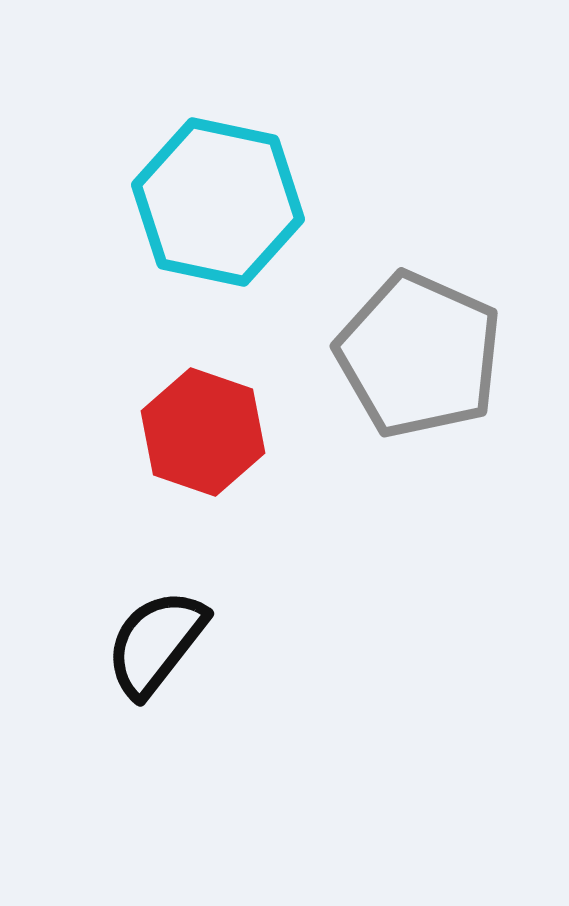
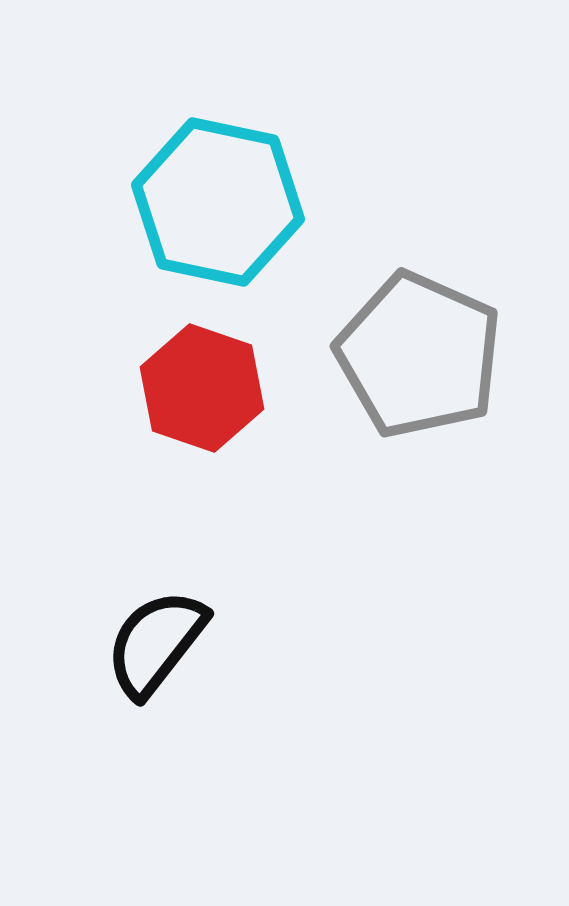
red hexagon: moved 1 px left, 44 px up
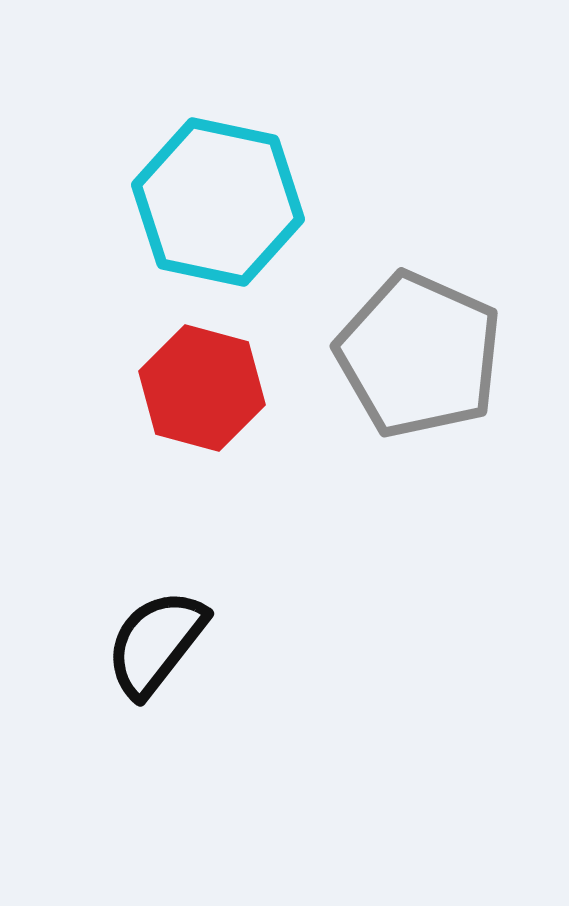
red hexagon: rotated 4 degrees counterclockwise
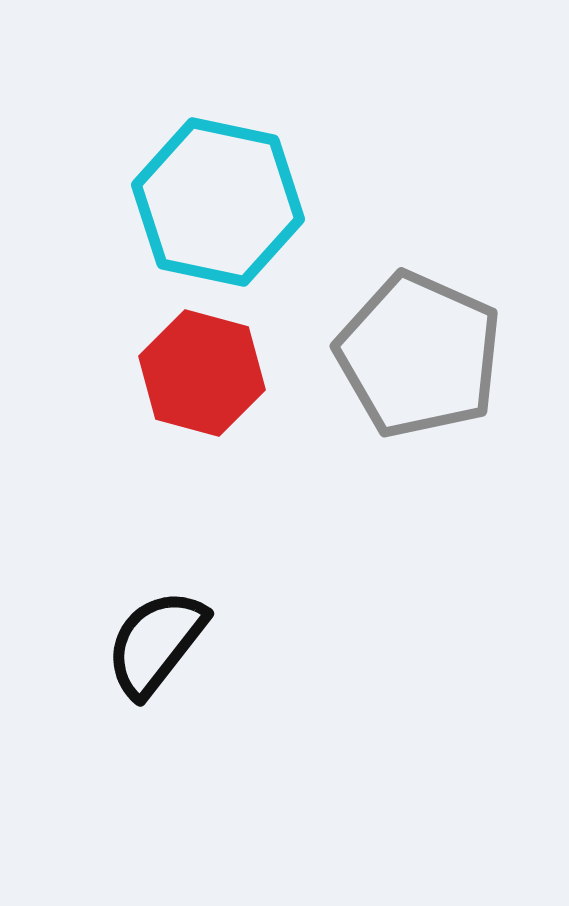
red hexagon: moved 15 px up
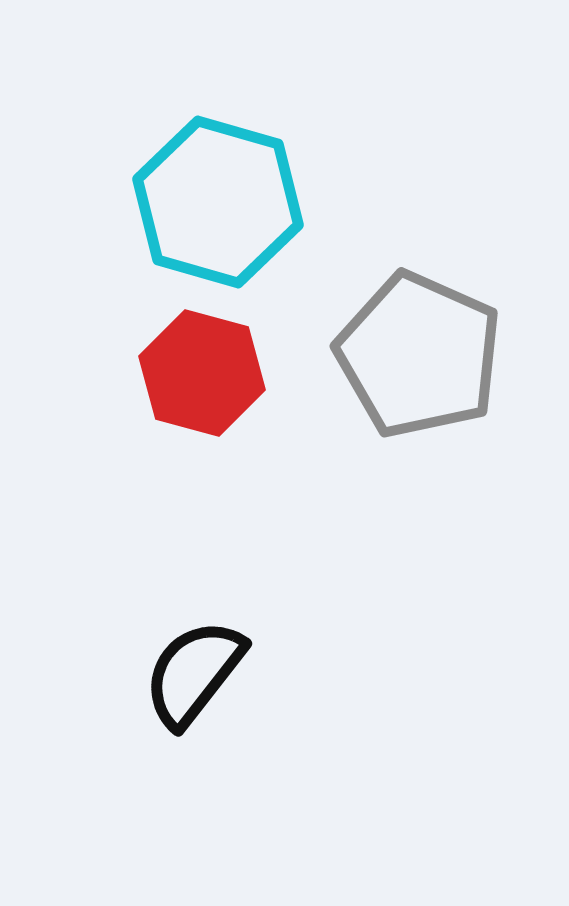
cyan hexagon: rotated 4 degrees clockwise
black semicircle: moved 38 px right, 30 px down
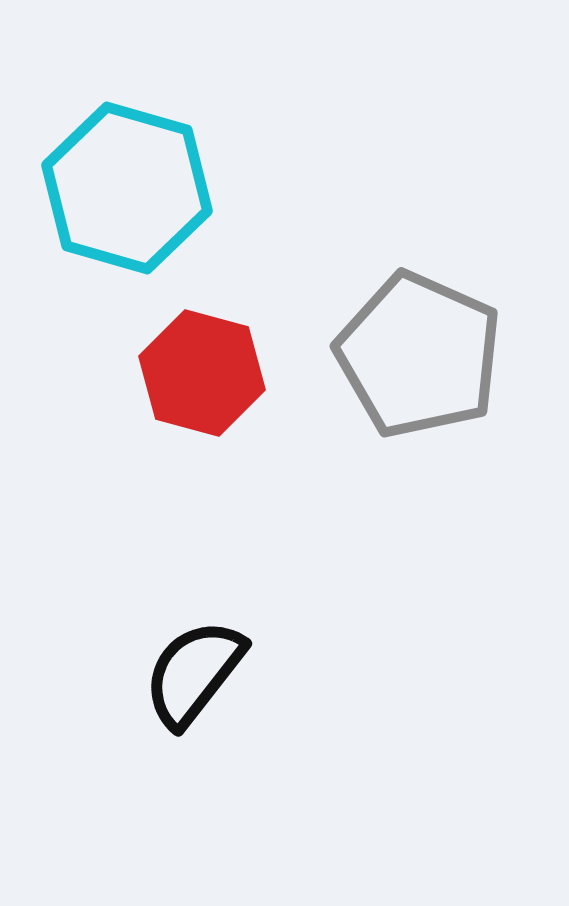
cyan hexagon: moved 91 px left, 14 px up
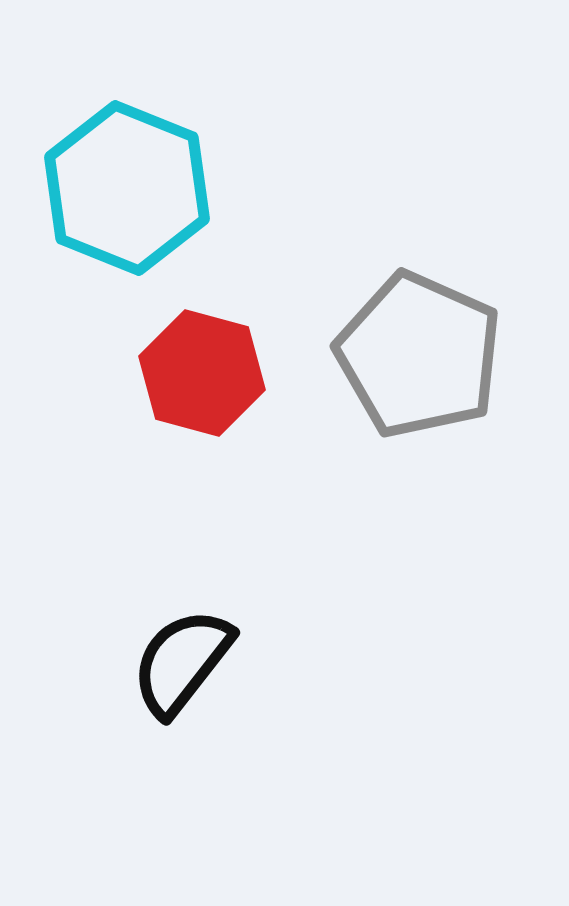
cyan hexagon: rotated 6 degrees clockwise
black semicircle: moved 12 px left, 11 px up
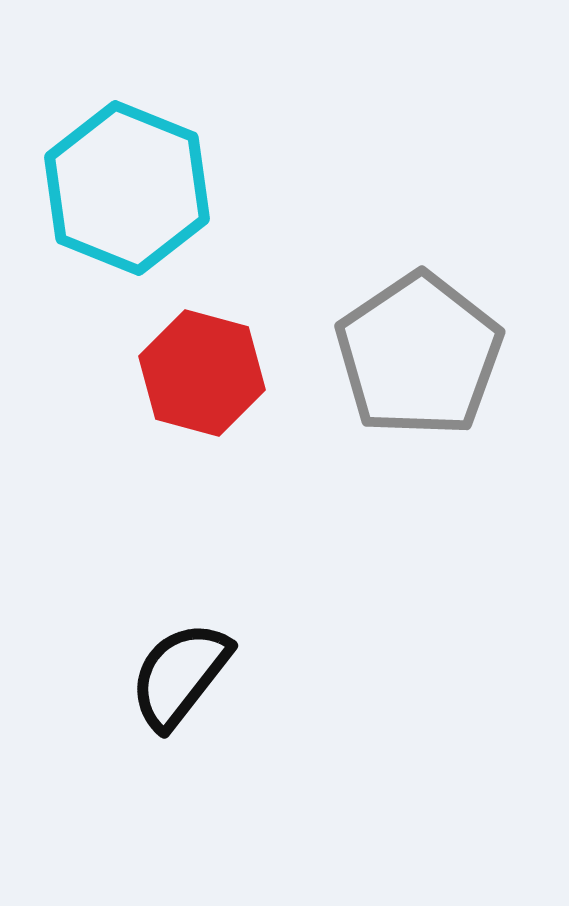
gray pentagon: rotated 14 degrees clockwise
black semicircle: moved 2 px left, 13 px down
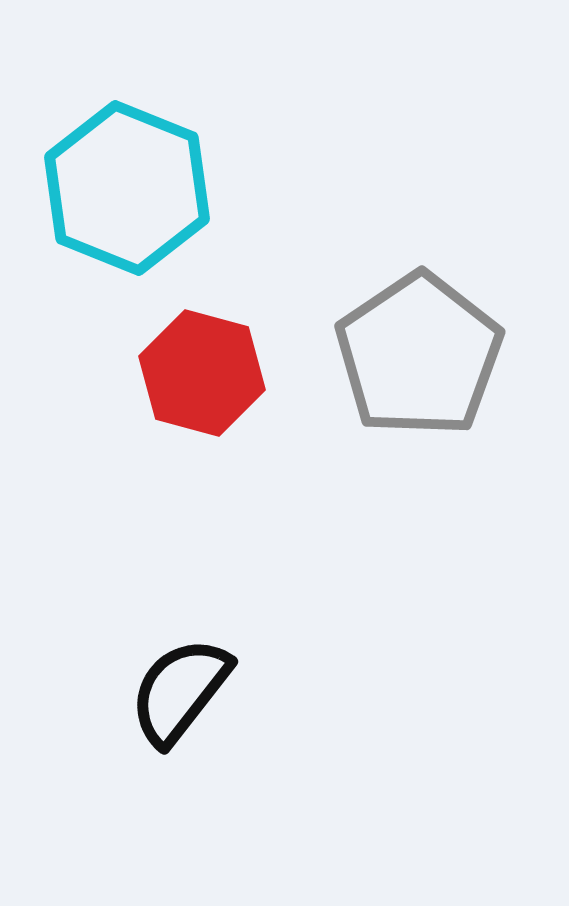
black semicircle: moved 16 px down
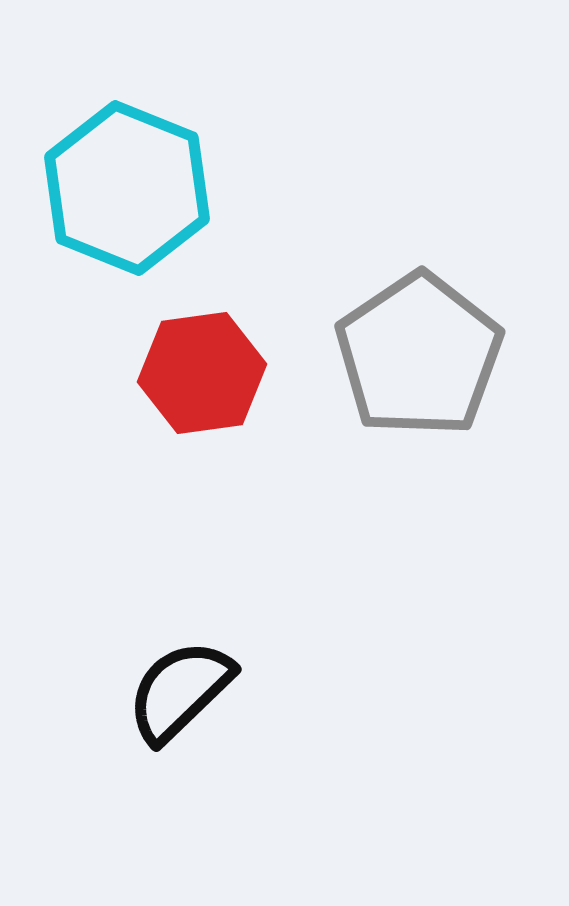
red hexagon: rotated 23 degrees counterclockwise
black semicircle: rotated 8 degrees clockwise
